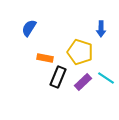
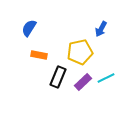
blue arrow: rotated 28 degrees clockwise
yellow pentagon: rotated 30 degrees counterclockwise
orange rectangle: moved 6 px left, 3 px up
cyan line: rotated 60 degrees counterclockwise
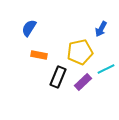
cyan line: moved 9 px up
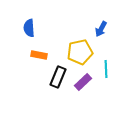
blue semicircle: rotated 36 degrees counterclockwise
cyan line: rotated 66 degrees counterclockwise
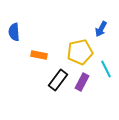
blue semicircle: moved 15 px left, 4 px down
cyan line: rotated 24 degrees counterclockwise
black rectangle: moved 3 px down; rotated 15 degrees clockwise
purple rectangle: moved 1 px left; rotated 18 degrees counterclockwise
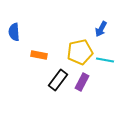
cyan line: moved 1 px left, 9 px up; rotated 54 degrees counterclockwise
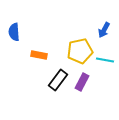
blue arrow: moved 3 px right, 1 px down
yellow pentagon: moved 1 px up
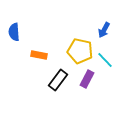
yellow pentagon: rotated 25 degrees clockwise
cyan line: rotated 36 degrees clockwise
purple rectangle: moved 5 px right, 3 px up
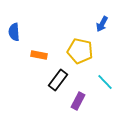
blue arrow: moved 2 px left, 6 px up
cyan line: moved 22 px down
purple rectangle: moved 9 px left, 22 px down
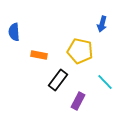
blue arrow: rotated 14 degrees counterclockwise
